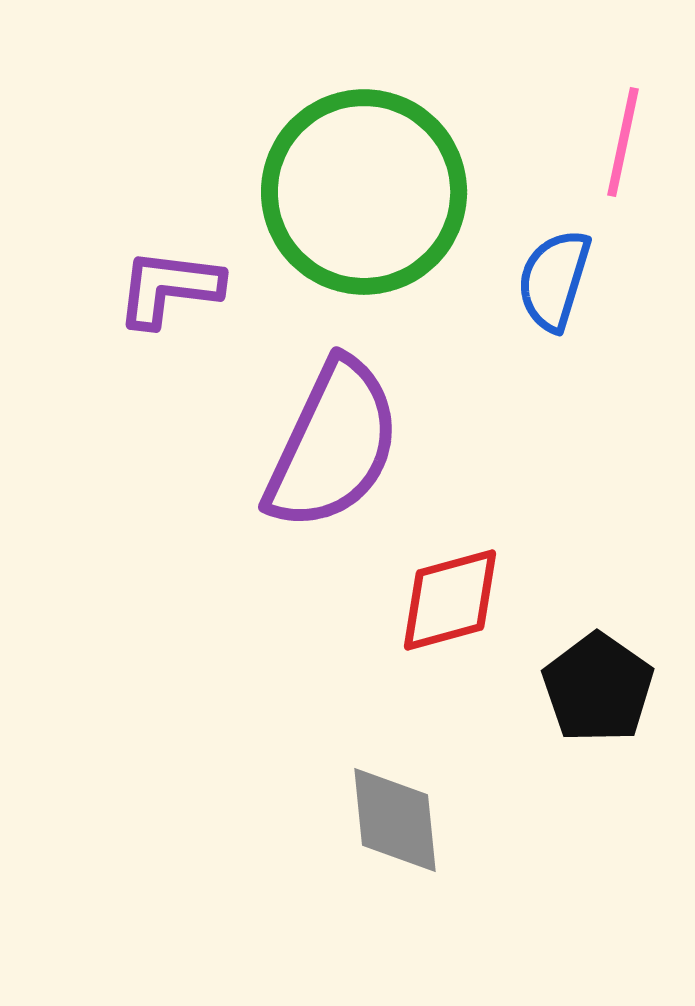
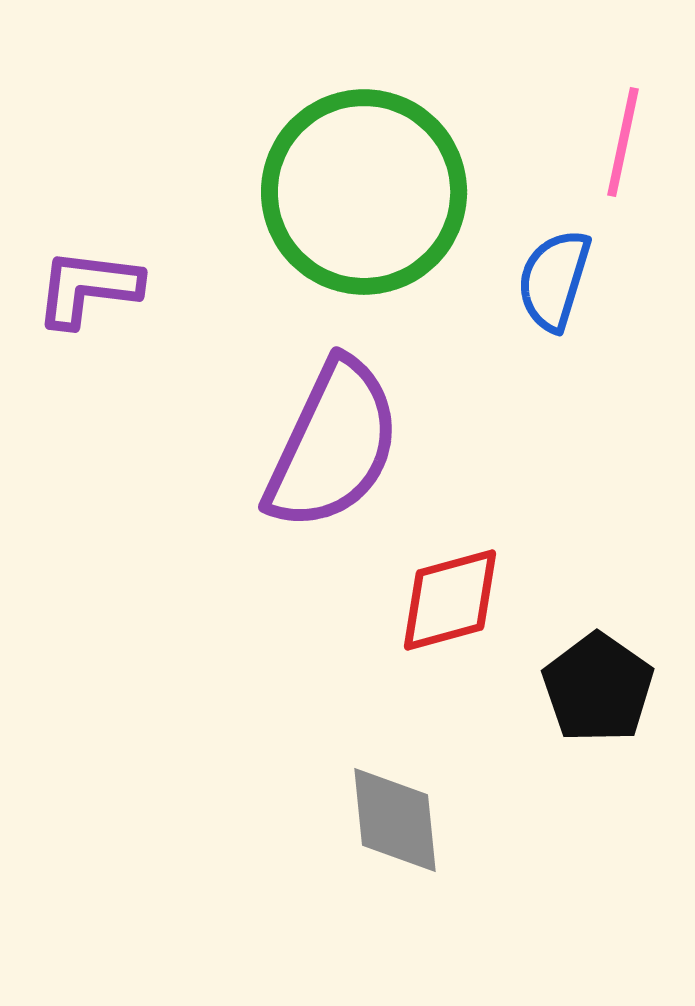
purple L-shape: moved 81 px left
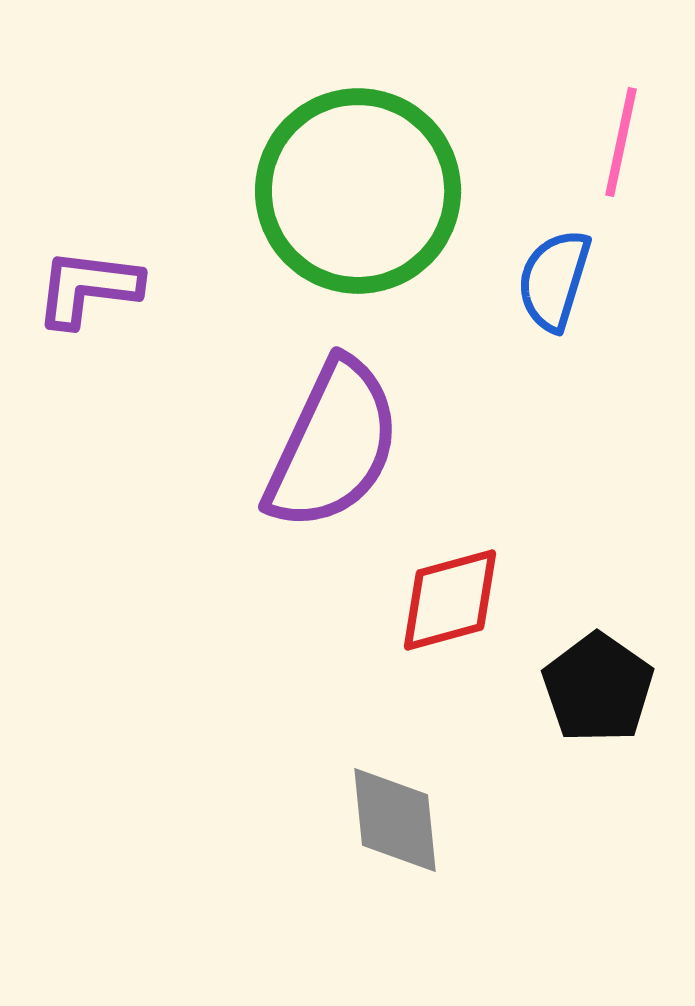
pink line: moved 2 px left
green circle: moved 6 px left, 1 px up
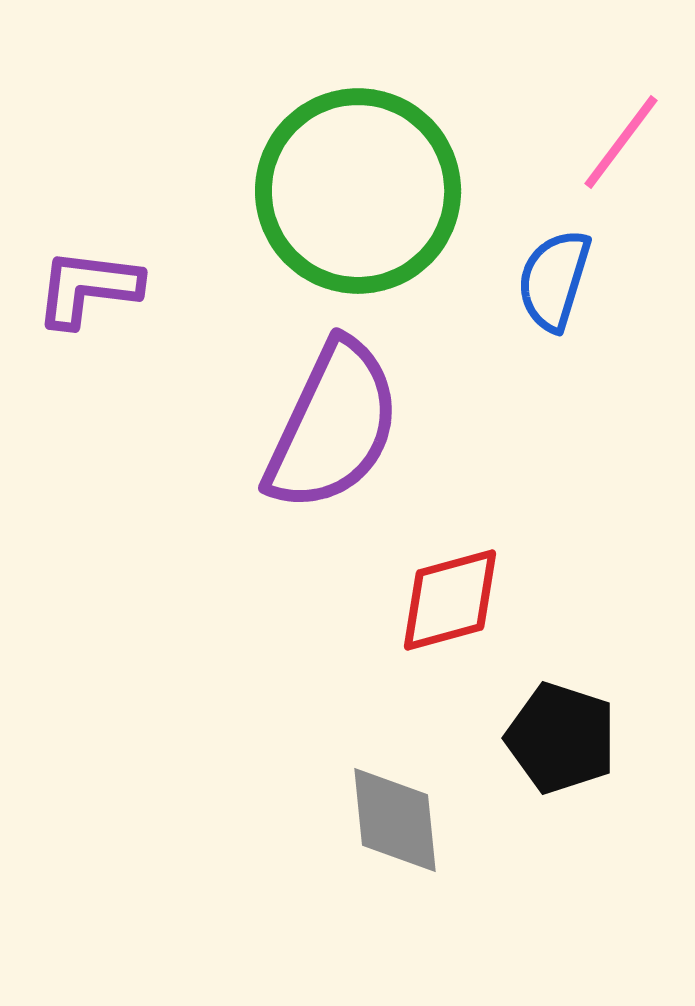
pink line: rotated 25 degrees clockwise
purple semicircle: moved 19 px up
black pentagon: moved 37 px left, 50 px down; rotated 17 degrees counterclockwise
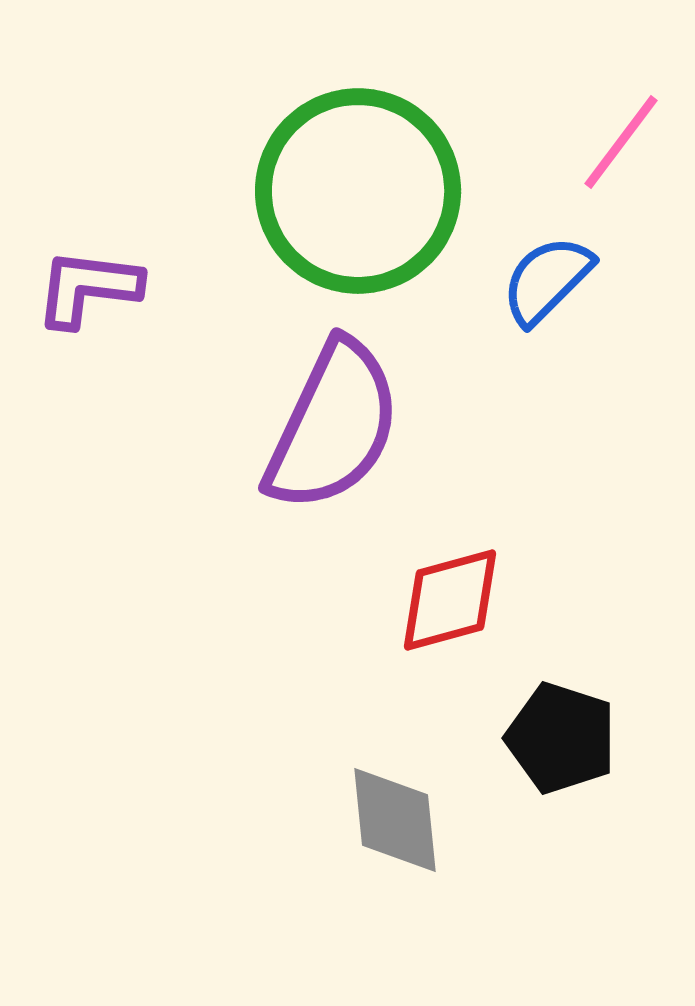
blue semicircle: moved 7 px left; rotated 28 degrees clockwise
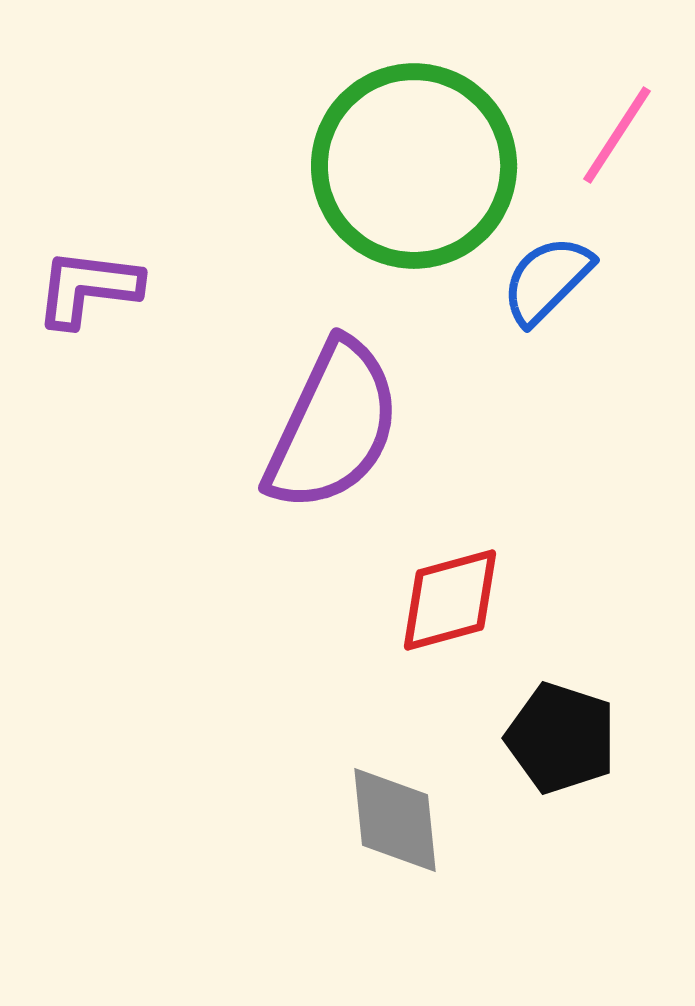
pink line: moved 4 px left, 7 px up; rotated 4 degrees counterclockwise
green circle: moved 56 px right, 25 px up
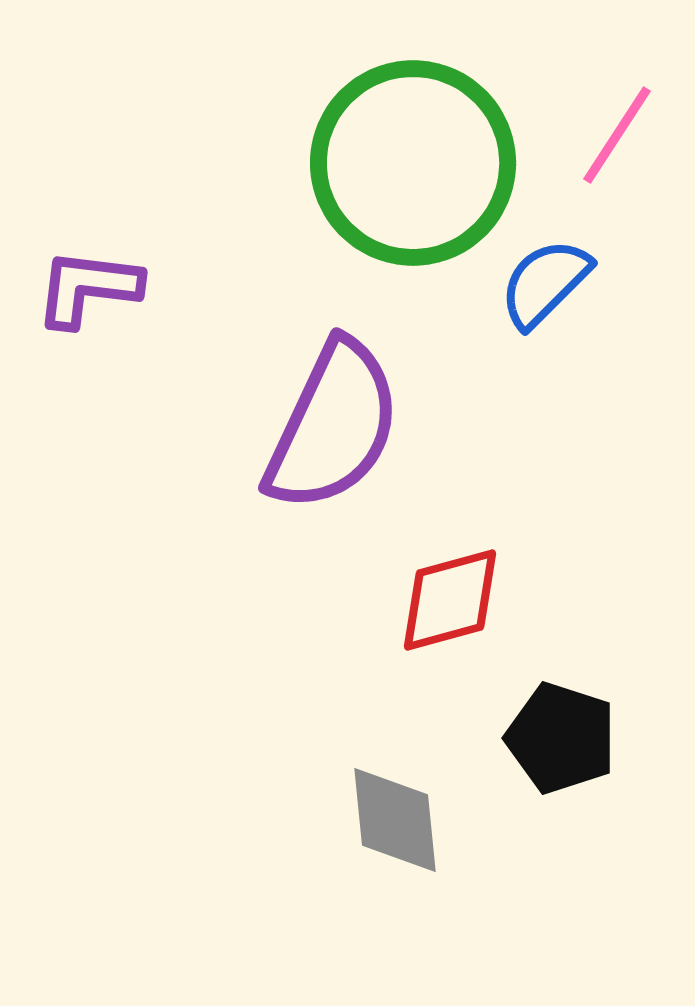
green circle: moved 1 px left, 3 px up
blue semicircle: moved 2 px left, 3 px down
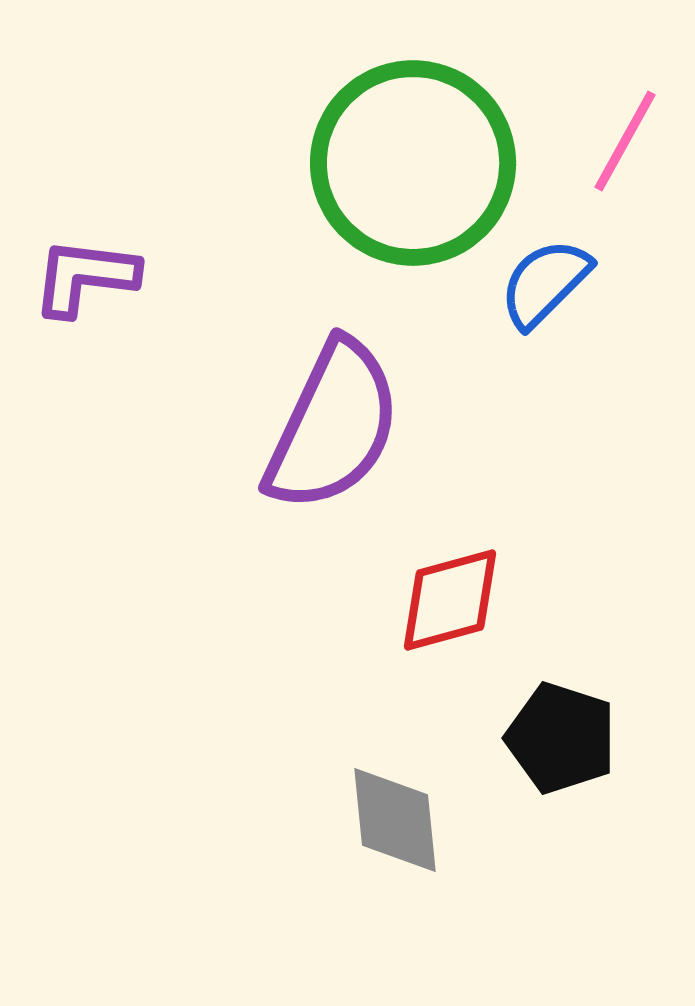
pink line: moved 8 px right, 6 px down; rotated 4 degrees counterclockwise
purple L-shape: moved 3 px left, 11 px up
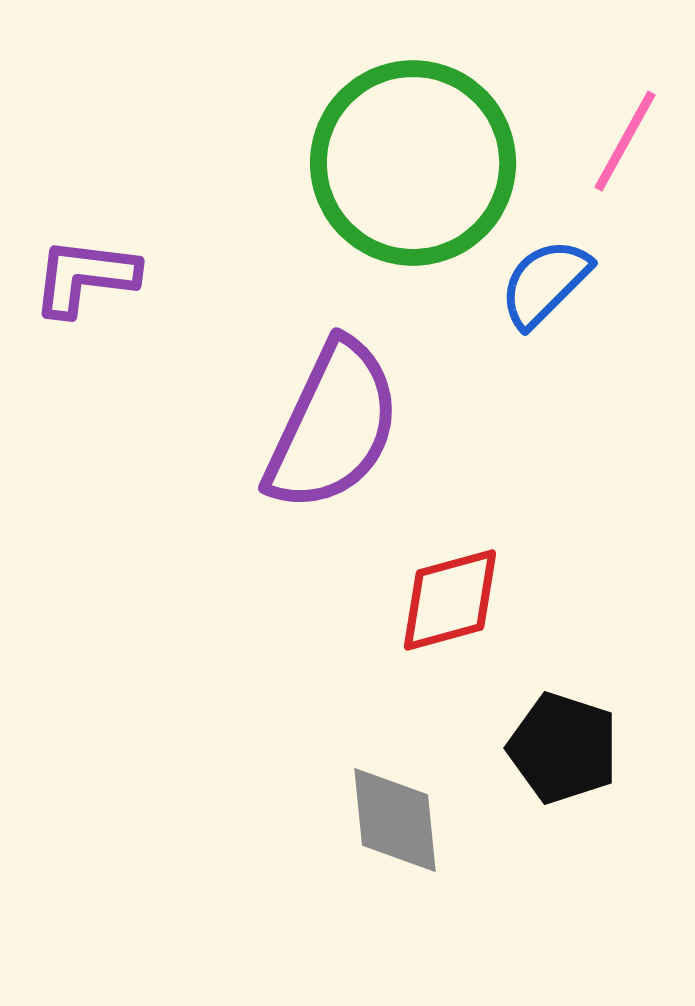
black pentagon: moved 2 px right, 10 px down
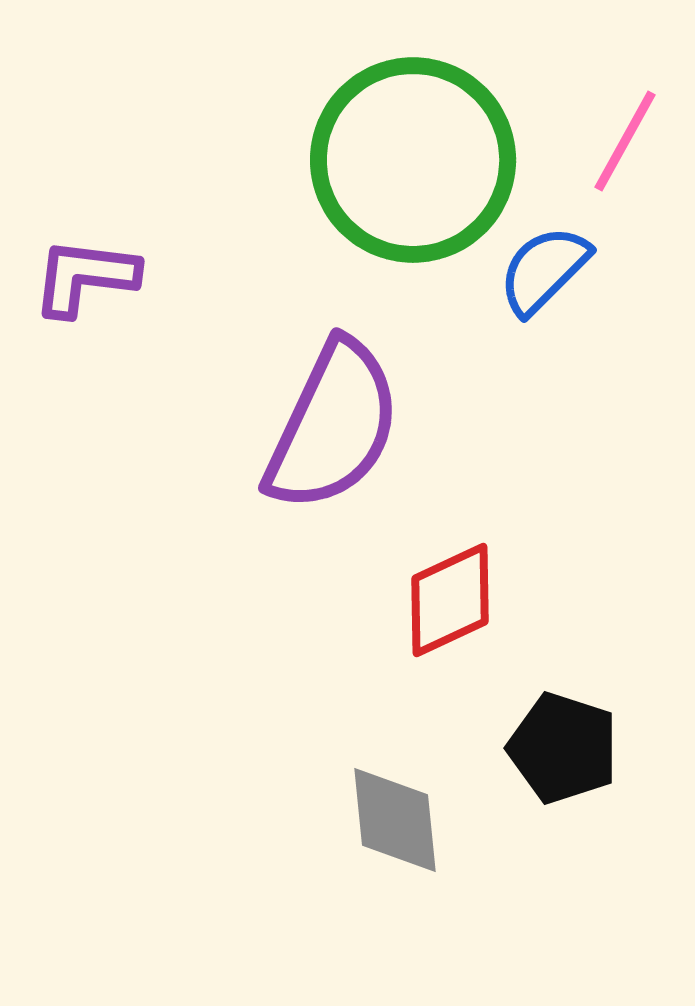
green circle: moved 3 px up
blue semicircle: moved 1 px left, 13 px up
red diamond: rotated 10 degrees counterclockwise
